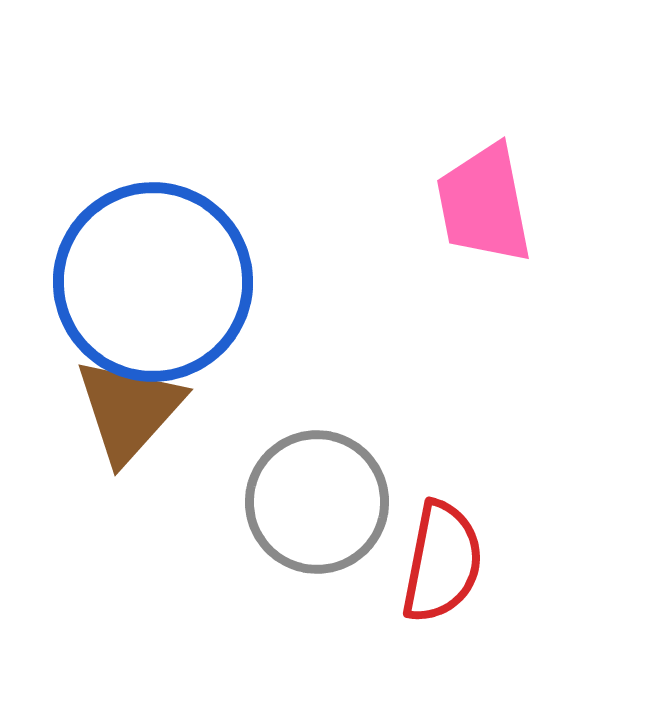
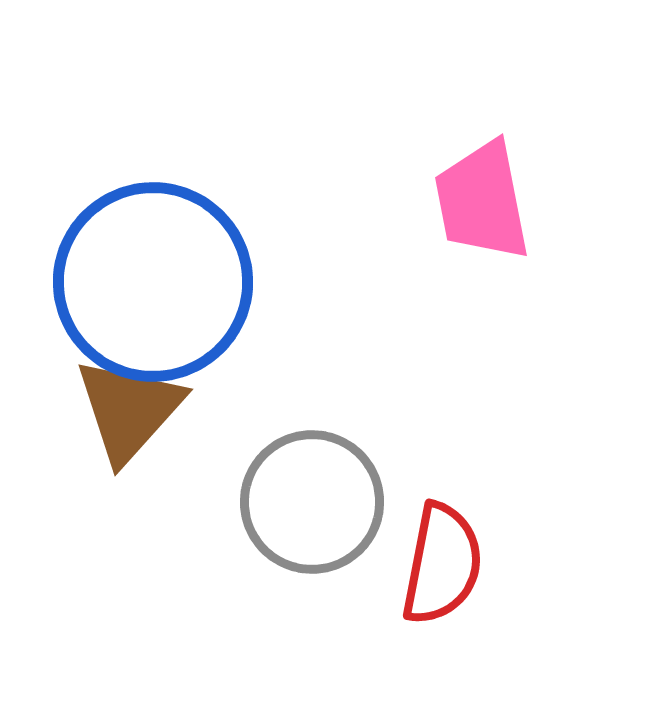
pink trapezoid: moved 2 px left, 3 px up
gray circle: moved 5 px left
red semicircle: moved 2 px down
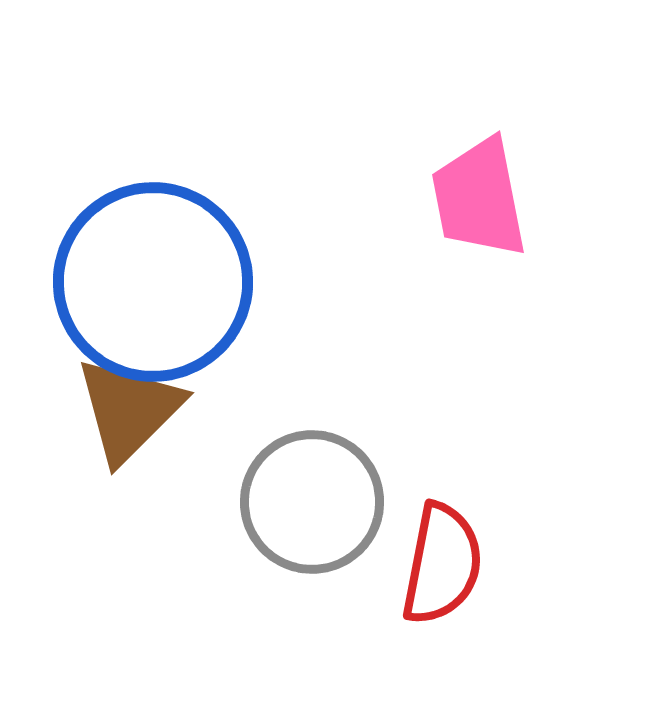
pink trapezoid: moved 3 px left, 3 px up
brown triangle: rotated 3 degrees clockwise
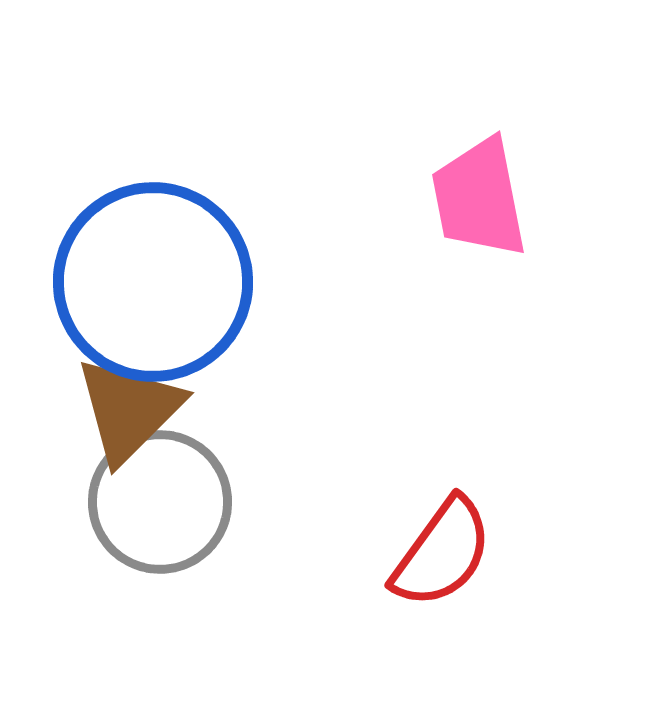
gray circle: moved 152 px left
red semicircle: moved 11 px up; rotated 25 degrees clockwise
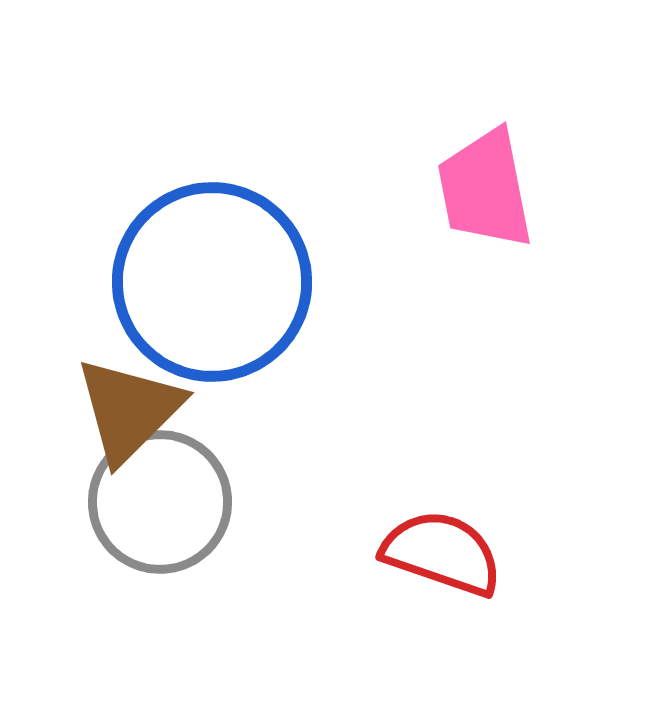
pink trapezoid: moved 6 px right, 9 px up
blue circle: moved 59 px right
red semicircle: rotated 107 degrees counterclockwise
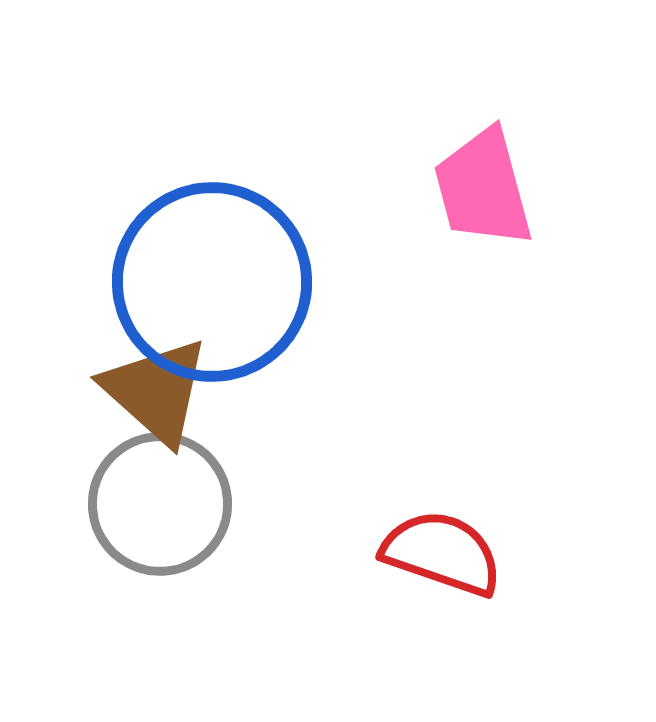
pink trapezoid: moved 2 px left, 1 px up; rotated 4 degrees counterclockwise
brown triangle: moved 27 px right, 19 px up; rotated 33 degrees counterclockwise
gray circle: moved 2 px down
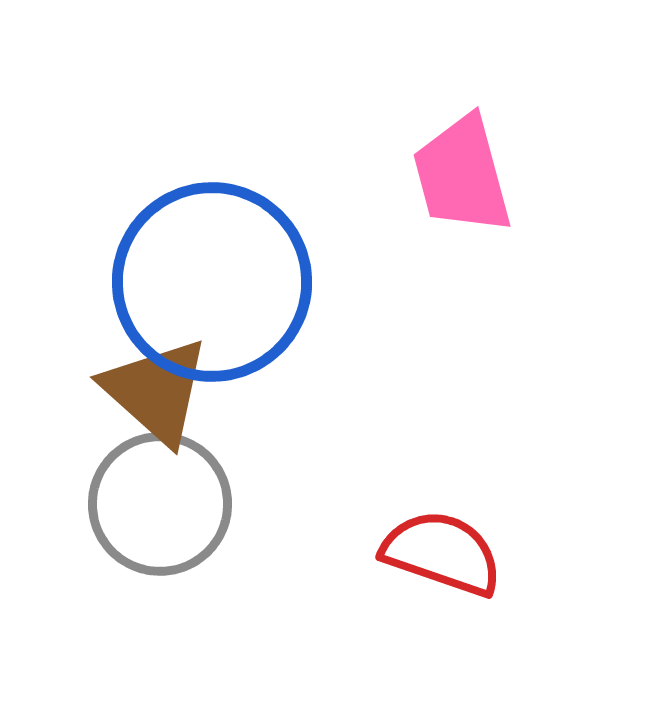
pink trapezoid: moved 21 px left, 13 px up
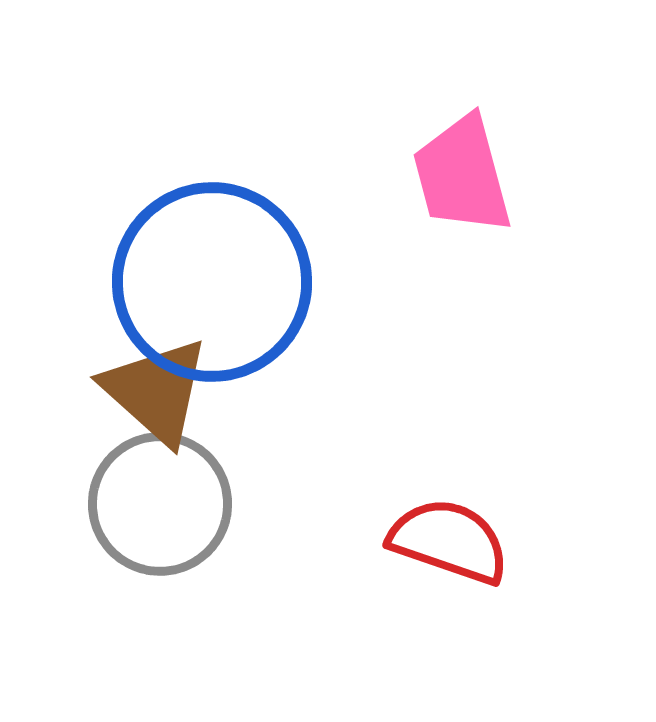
red semicircle: moved 7 px right, 12 px up
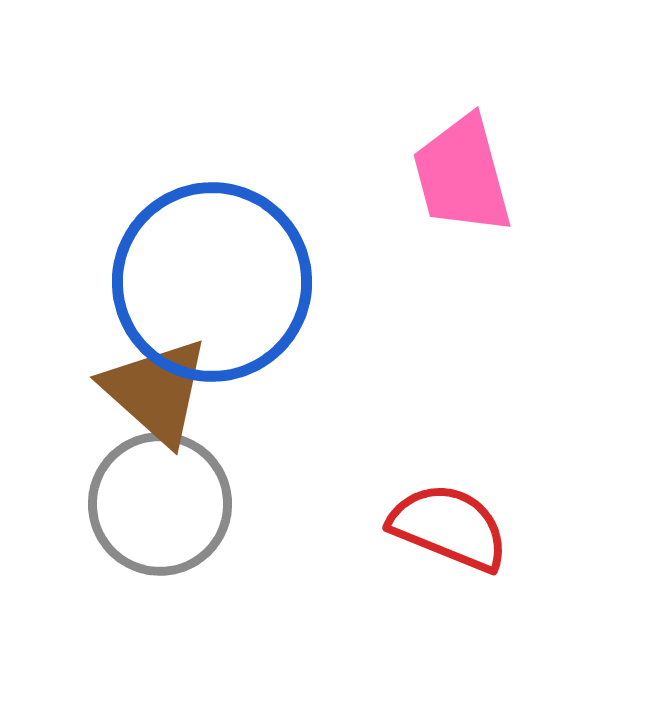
red semicircle: moved 14 px up; rotated 3 degrees clockwise
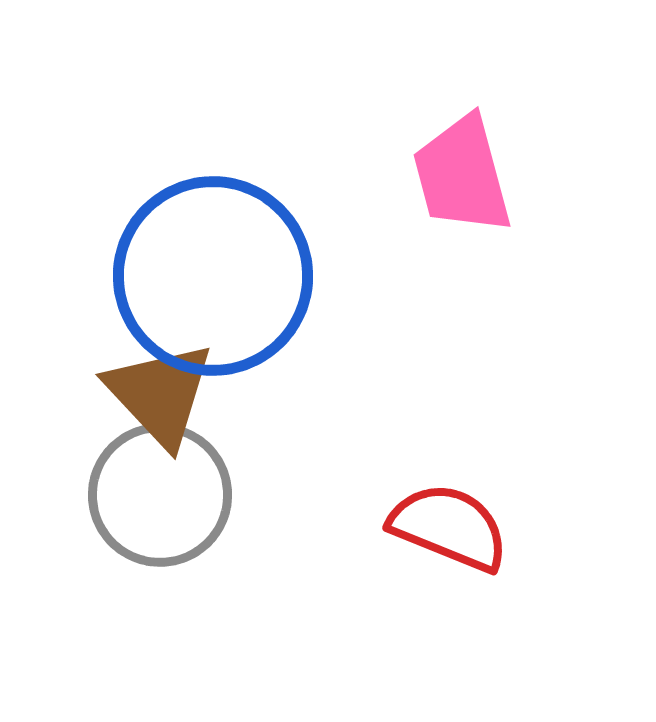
blue circle: moved 1 px right, 6 px up
brown triangle: moved 4 px right, 3 px down; rotated 5 degrees clockwise
gray circle: moved 9 px up
